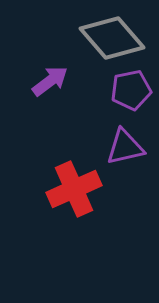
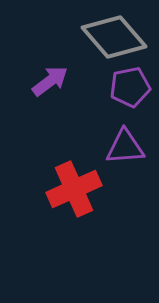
gray diamond: moved 2 px right, 1 px up
purple pentagon: moved 1 px left, 3 px up
purple triangle: rotated 9 degrees clockwise
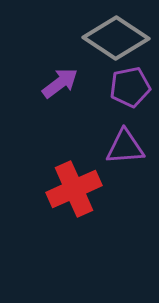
gray diamond: moved 2 px right, 1 px down; rotated 16 degrees counterclockwise
purple arrow: moved 10 px right, 2 px down
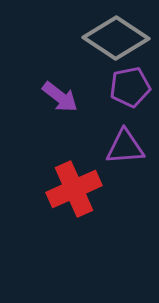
purple arrow: moved 14 px down; rotated 75 degrees clockwise
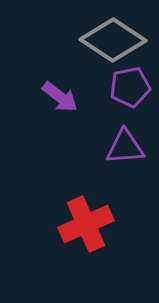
gray diamond: moved 3 px left, 2 px down
red cross: moved 12 px right, 35 px down
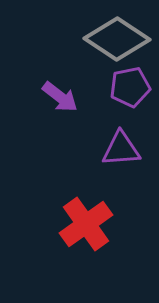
gray diamond: moved 4 px right, 1 px up
purple triangle: moved 4 px left, 2 px down
red cross: rotated 12 degrees counterclockwise
